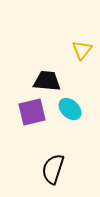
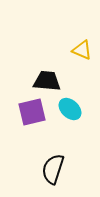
yellow triangle: rotated 45 degrees counterclockwise
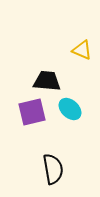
black semicircle: rotated 152 degrees clockwise
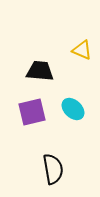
black trapezoid: moved 7 px left, 10 px up
cyan ellipse: moved 3 px right
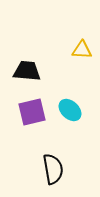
yellow triangle: rotated 20 degrees counterclockwise
black trapezoid: moved 13 px left
cyan ellipse: moved 3 px left, 1 px down
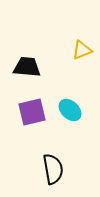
yellow triangle: rotated 25 degrees counterclockwise
black trapezoid: moved 4 px up
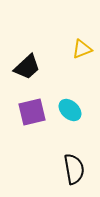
yellow triangle: moved 1 px up
black trapezoid: rotated 132 degrees clockwise
black semicircle: moved 21 px right
